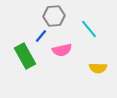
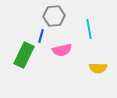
cyan line: rotated 30 degrees clockwise
blue line: rotated 24 degrees counterclockwise
green rectangle: moved 1 px left, 1 px up; rotated 55 degrees clockwise
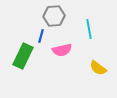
green rectangle: moved 1 px left, 1 px down
yellow semicircle: rotated 36 degrees clockwise
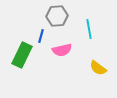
gray hexagon: moved 3 px right
green rectangle: moved 1 px left, 1 px up
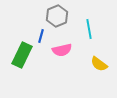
gray hexagon: rotated 20 degrees counterclockwise
yellow semicircle: moved 1 px right, 4 px up
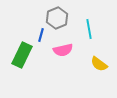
gray hexagon: moved 2 px down
blue line: moved 1 px up
pink semicircle: moved 1 px right
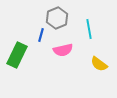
green rectangle: moved 5 px left
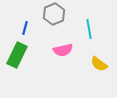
gray hexagon: moved 3 px left, 4 px up
blue line: moved 16 px left, 7 px up
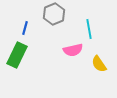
pink semicircle: moved 10 px right
yellow semicircle: rotated 18 degrees clockwise
